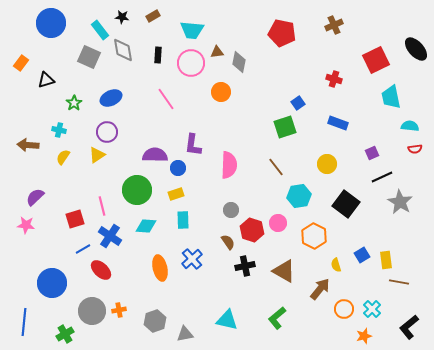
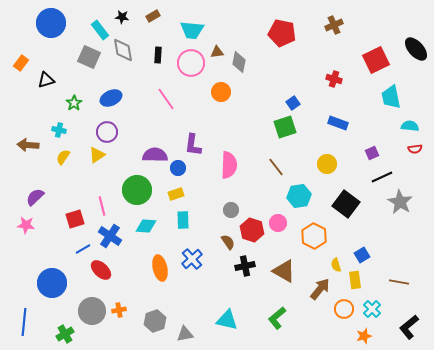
blue square at (298, 103): moved 5 px left
yellow rectangle at (386, 260): moved 31 px left, 20 px down
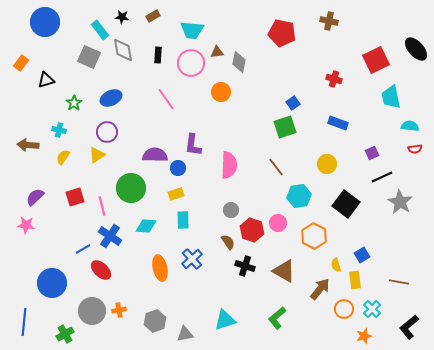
blue circle at (51, 23): moved 6 px left, 1 px up
brown cross at (334, 25): moved 5 px left, 4 px up; rotated 36 degrees clockwise
green circle at (137, 190): moved 6 px left, 2 px up
red square at (75, 219): moved 22 px up
black cross at (245, 266): rotated 30 degrees clockwise
cyan triangle at (227, 320): moved 2 px left; rotated 30 degrees counterclockwise
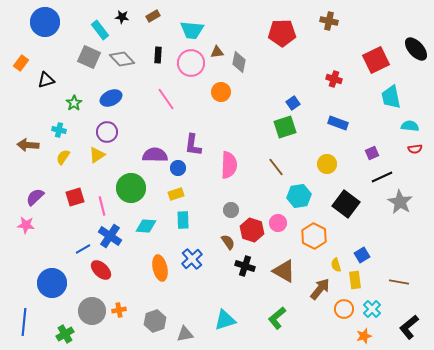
red pentagon at (282, 33): rotated 12 degrees counterclockwise
gray diamond at (123, 50): moved 1 px left, 9 px down; rotated 35 degrees counterclockwise
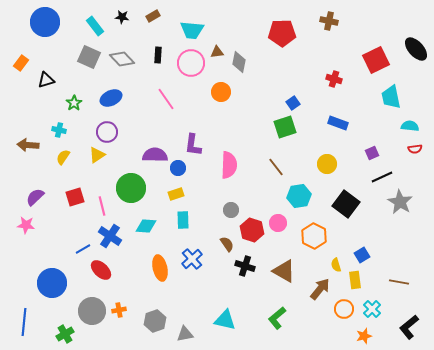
cyan rectangle at (100, 30): moved 5 px left, 4 px up
brown semicircle at (228, 242): moved 1 px left, 2 px down
cyan triangle at (225, 320): rotated 30 degrees clockwise
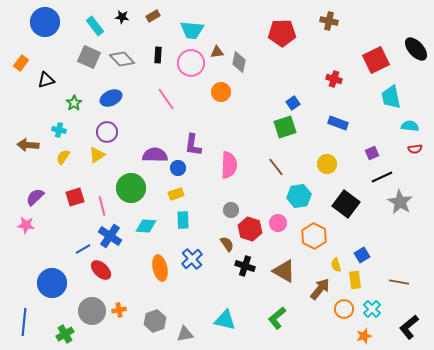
red hexagon at (252, 230): moved 2 px left, 1 px up
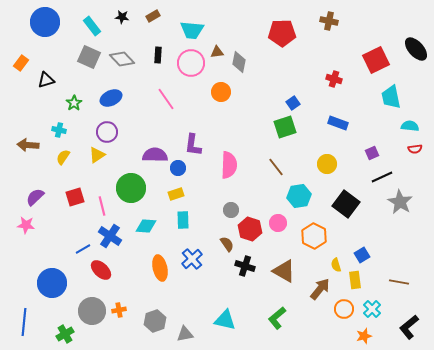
cyan rectangle at (95, 26): moved 3 px left
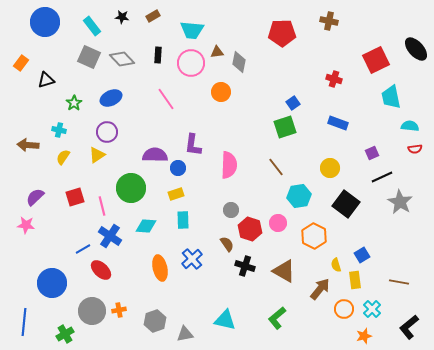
yellow circle at (327, 164): moved 3 px right, 4 px down
